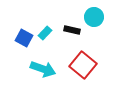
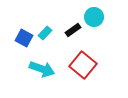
black rectangle: moved 1 px right; rotated 49 degrees counterclockwise
cyan arrow: moved 1 px left
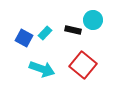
cyan circle: moved 1 px left, 3 px down
black rectangle: rotated 49 degrees clockwise
